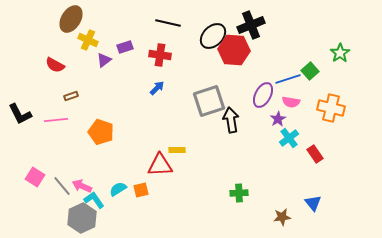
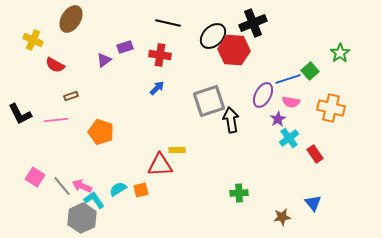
black cross: moved 2 px right, 2 px up
yellow cross: moved 55 px left
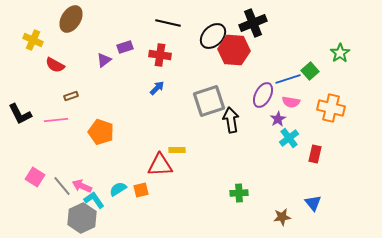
red rectangle: rotated 48 degrees clockwise
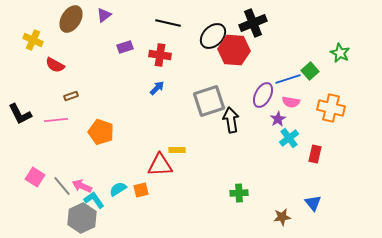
green star: rotated 12 degrees counterclockwise
purple triangle: moved 45 px up
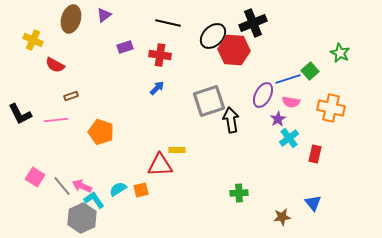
brown ellipse: rotated 16 degrees counterclockwise
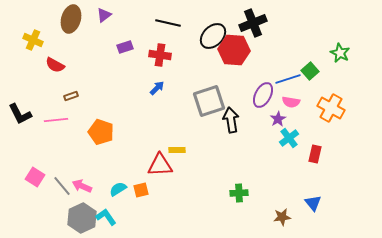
orange cross: rotated 16 degrees clockwise
cyan L-shape: moved 12 px right, 17 px down
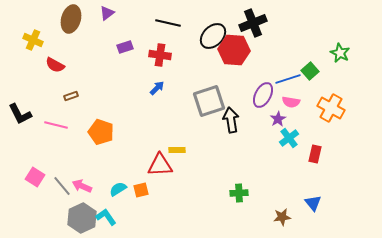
purple triangle: moved 3 px right, 2 px up
pink line: moved 5 px down; rotated 20 degrees clockwise
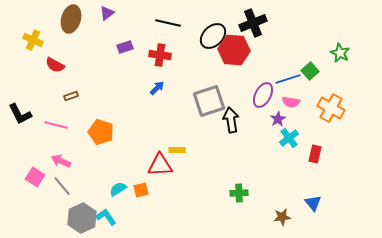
pink arrow: moved 21 px left, 25 px up
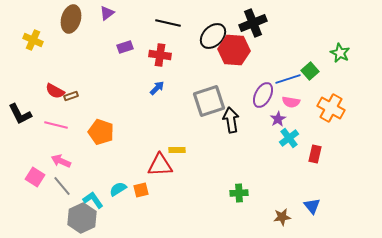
red semicircle: moved 26 px down
blue triangle: moved 1 px left, 3 px down
cyan L-shape: moved 13 px left, 17 px up
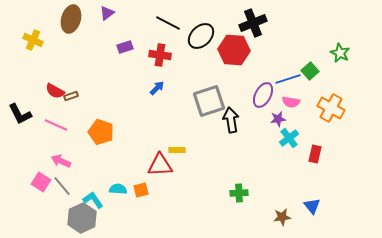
black line: rotated 15 degrees clockwise
black ellipse: moved 12 px left
purple star: rotated 21 degrees clockwise
pink line: rotated 10 degrees clockwise
pink square: moved 6 px right, 5 px down
cyan semicircle: rotated 36 degrees clockwise
